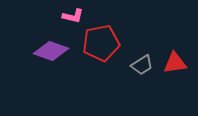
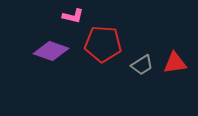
red pentagon: moved 2 px right, 1 px down; rotated 15 degrees clockwise
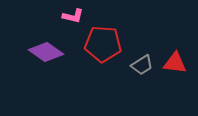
purple diamond: moved 5 px left, 1 px down; rotated 16 degrees clockwise
red triangle: rotated 15 degrees clockwise
